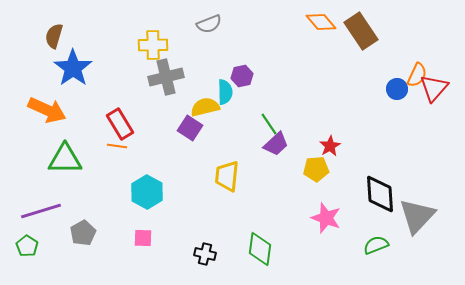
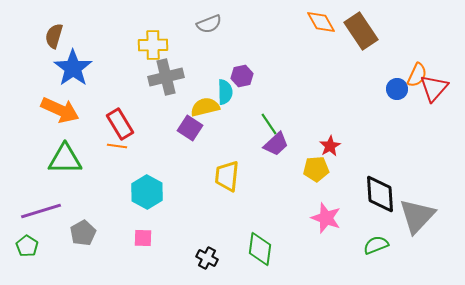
orange diamond: rotated 12 degrees clockwise
orange arrow: moved 13 px right
black cross: moved 2 px right, 4 px down; rotated 15 degrees clockwise
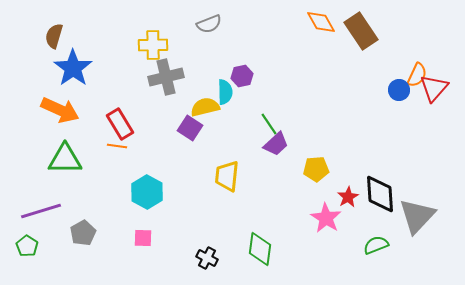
blue circle: moved 2 px right, 1 px down
red star: moved 18 px right, 51 px down
pink star: rotated 12 degrees clockwise
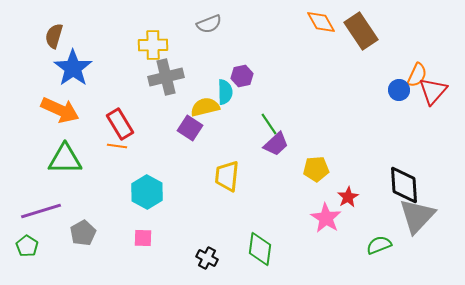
red triangle: moved 1 px left, 3 px down
black diamond: moved 24 px right, 9 px up
green semicircle: moved 3 px right
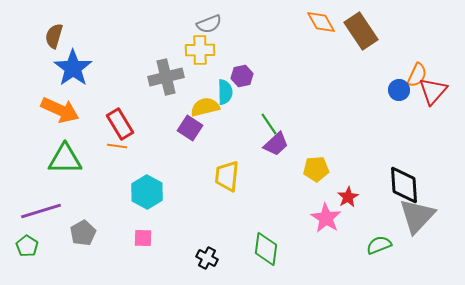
yellow cross: moved 47 px right, 5 px down
green diamond: moved 6 px right
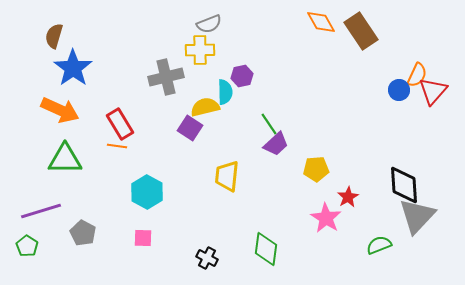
gray pentagon: rotated 15 degrees counterclockwise
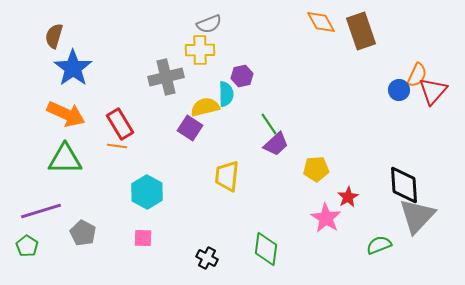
brown rectangle: rotated 15 degrees clockwise
cyan semicircle: moved 1 px right, 2 px down
orange arrow: moved 6 px right, 4 px down
